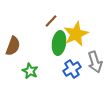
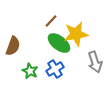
yellow star: rotated 15 degrees clockwise
green ellipse: rotated 60 degrees counterclockwise
blue cross: moved 17 px left
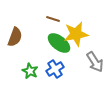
brown line: moved 2 px right, 2 px up; rotated 64 degrees clockwise
brown semicircle: moved 2 px right, 9 px up
gray arrow: rotated 15 degrees counterclockwise
